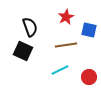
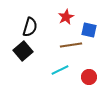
black semicircle: rotated 36 degrees clockwise
brown line: moved 5 px right
black square: rotated 24 degrees clockwise
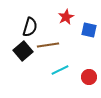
brown line: moved 23 px left
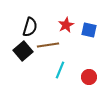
red star: moved 8 px down
cyan line: rotated 42 degrees counterclockwise
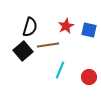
red star: moved 1 px down
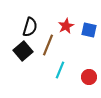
brown line: rotated 60 degrees counterclockwise
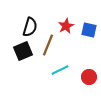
black square: rotated 18 degrees clockwise
cyan line: rotated 42 degrees clockwise
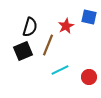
blue square: moved 13 px up
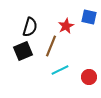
brown line: moved 3 px right, 1 px down
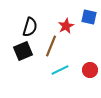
red circle: moved 1 px right, 7 px up
